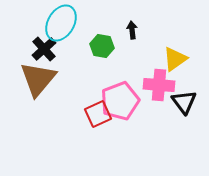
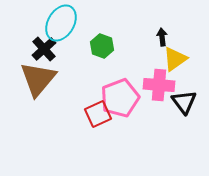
black arrow: moved 30 px right, 7 px down
green hexagon: rotated 10 degrees clockwise
pink pentagon: moved 3 px up
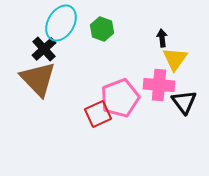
black arrow: moved 1 px down
green hexagon: moved 17 px up
yellow triangle: rotated 20 degrees counterclockwise
brown triangle: rotated 24 degrees counterclockwise
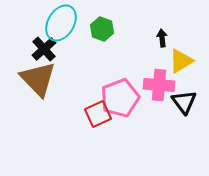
yellow triangle: moved 6 px right, 2 px down; rotated 24 degrees clockwise
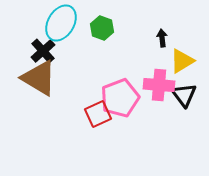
green hexagon: moved 1 px up
black cross: moved 1 px left, 2 px down
yellow triangle: moved 1 px right
brown triangle: moved 1 px right, 1 px up; rotated 15 degrees counterclockwise
black triangle: moved 7 px up
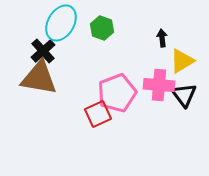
brown triangle: rotated 21 degrees counterclockwise
pink pentagon: moved 3 px left, 5 px up
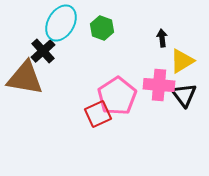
brown triangle: moved 14 px left
pink pentagon: moved 3 px down; rotated 12 degrees counterclockwise
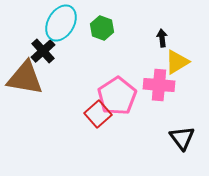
yellow triangle: moved 5 px left, 1 px down
black triangle: moved 2 px left, 43 px down
red square: rotated 16 degrees counterclockwise
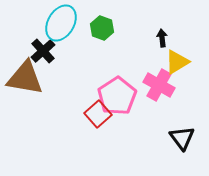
pink cross: rotated 24 degrees clockwise
